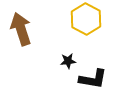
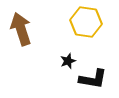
yellow hexagon: moved 3 px down; rotated 20 degrees counterclockwise
black star: rotated 14 degrees counterclockwise
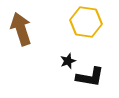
black L-shape: moved 3 px left, 2 px up
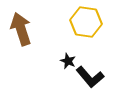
black star: rotated 28 degrees counterclockwise
black L-shape: rotated 40 degrees clockwise
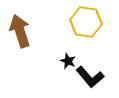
brown arrow: moved 1 px left, 2 px down
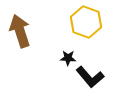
yellow hexagon: rotated 12 degrees clockwise
black star: moved 3 px up; rotated 21 degrees counterclockwise
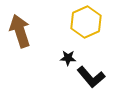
yellow hexagon: rotated 16 degrees clockwise
black L-shape: moved 1 px right
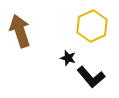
yellow hexagon: moved 6 px right, 4 px down
black star: rotated 14 degrees clockwise
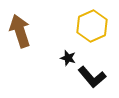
black L-shape: moved 1 px right
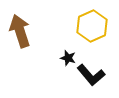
black L-shape: moved 1 px left, 2 px up
